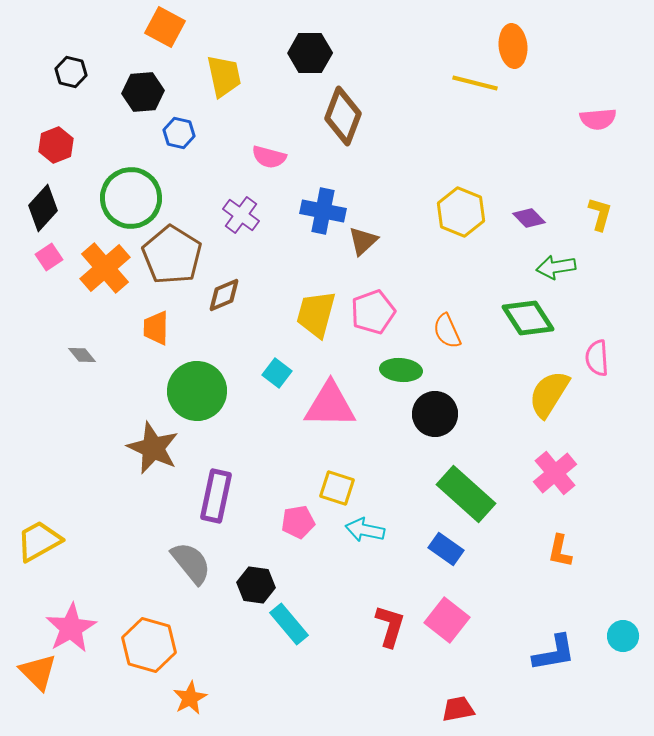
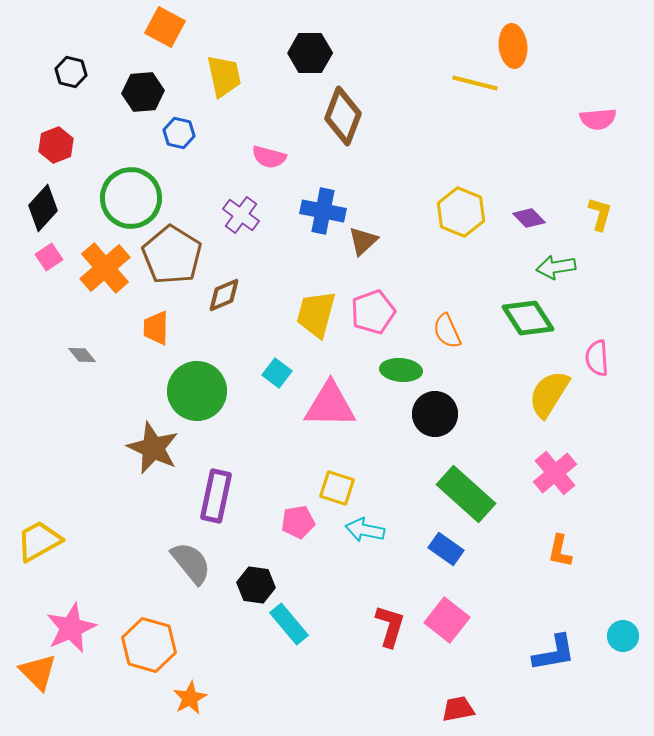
pink star at (71, 628): rotated 6 degrees clockwise
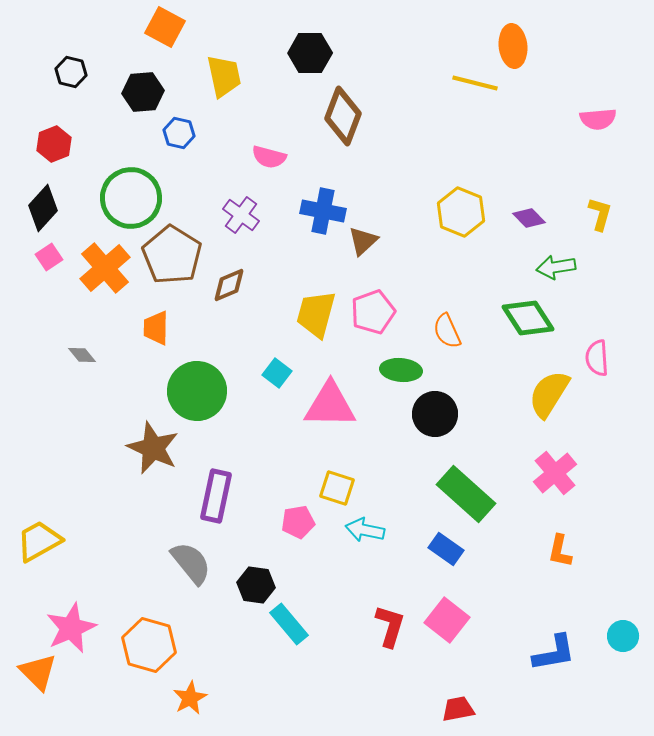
red hexagon at (56, 145): moved 2 px left, 1 px up
brown diamond at (224, 295): moved 5 px right, 10 px up
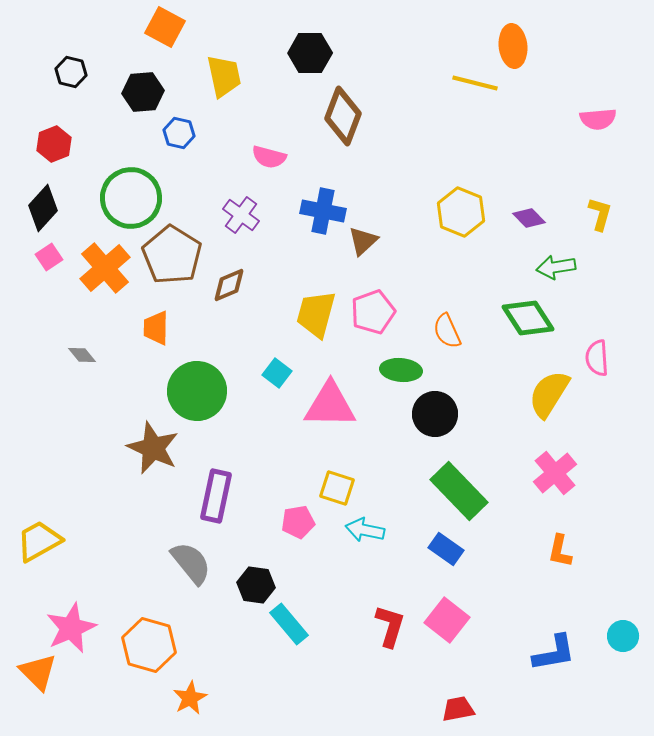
green rectangle at (466, 494): moved 7 px left, 3 px up; rotated 4 degrees clockwise
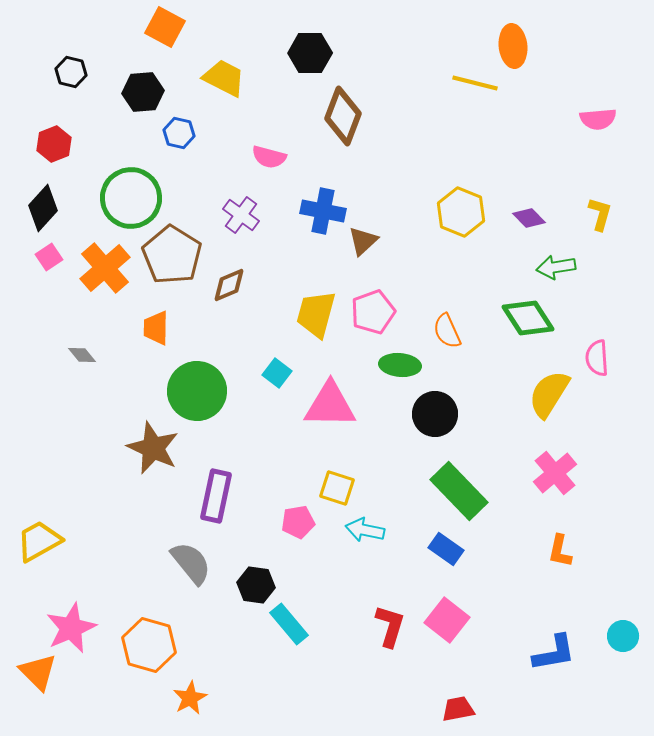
yellow trapezoid at (224, 76): moved 2 px down; rotated 51 degrees counterclockwise
green ellipse at (401, 370): moved 1 px left, 5 px up
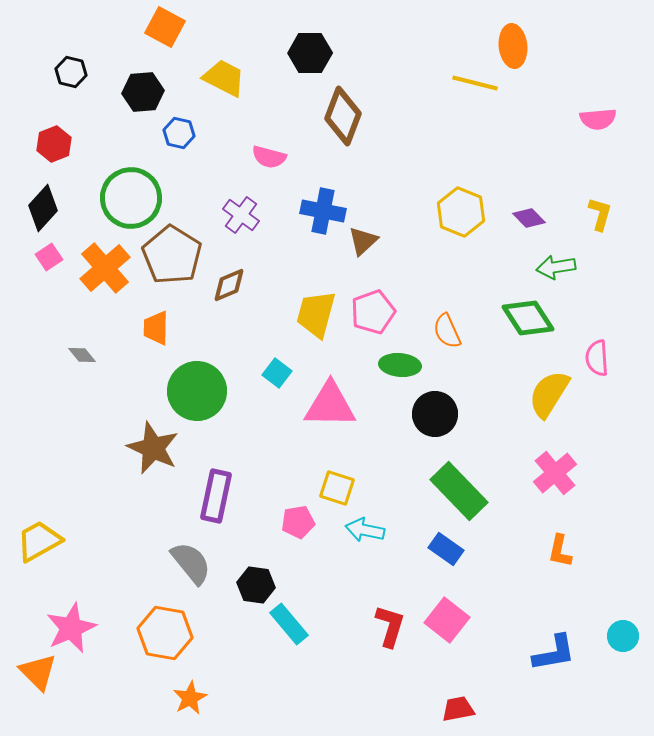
orange hexagon at (149, 645): moved 16 px right, 12 px up; rotated 6 degrees counterclockwise
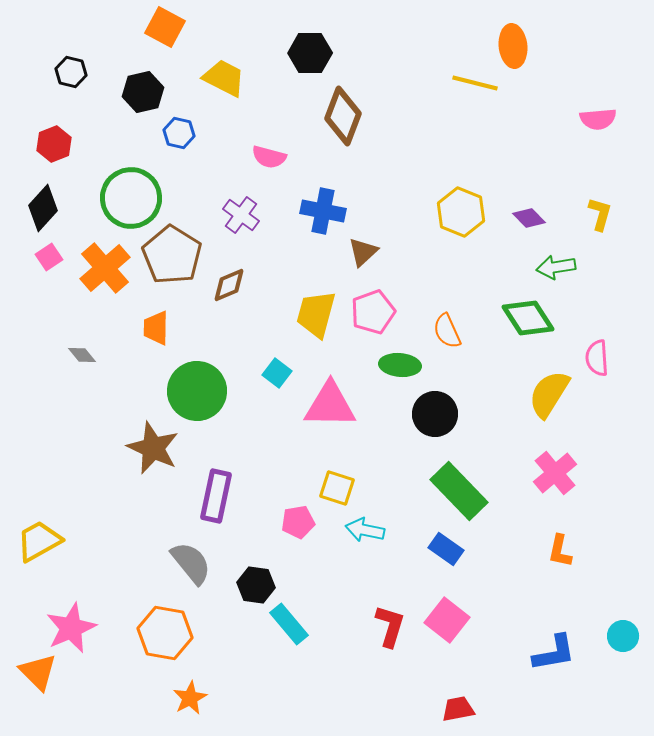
black hexagon at (143, 92): rotated 9 degrees counterclockwise
brown triangle at (363, 241): moved 11 px down
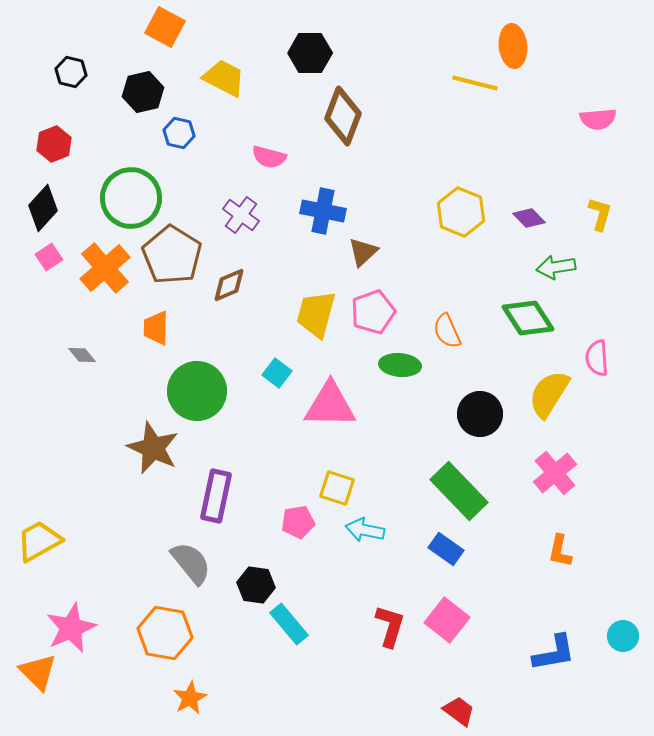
black circle at (435, 414): moved 45 px right
red trapezoid at (458, 709): moved 1 px right, 2 px down; rotated 48 degrees clockwise
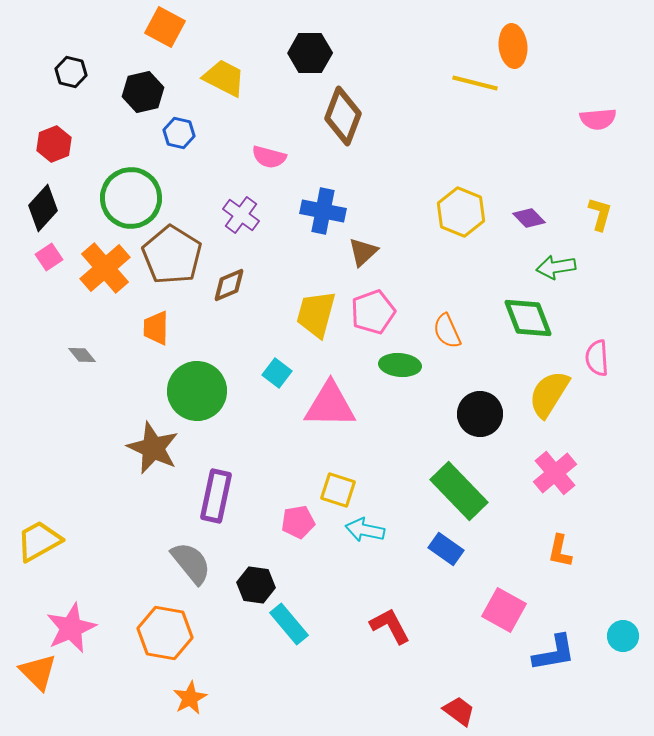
green diamond at (528, 318): rotated 12 degrees clockwise
yellow square at (337, 488): moved 1 px right, 2 px down
pink square at (447, 620): moved 57 px right, 10 px up; rotated 9 degrees counterclockwise
red L-shape at (390, 626): rotated 45 degrees counterclockwise
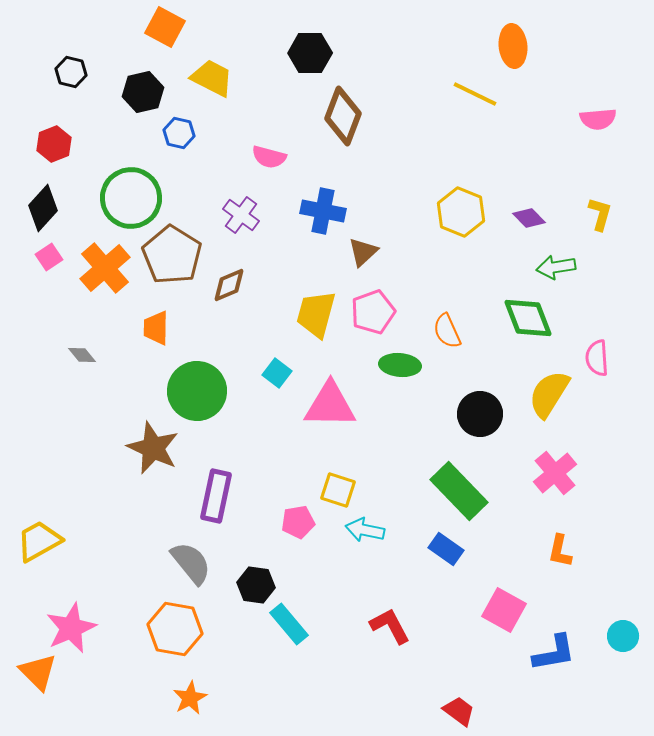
yellow trapezoid at (224, 78): moved 12 px left
yellow line at (475, 83): moved 11 px down; rotated 12 degrees clockwise
orange hexagon at (165, 633): moved 10 px right, 4 px up
